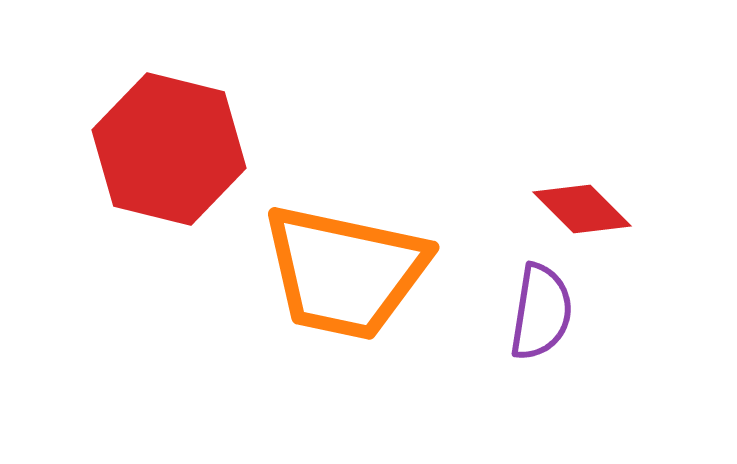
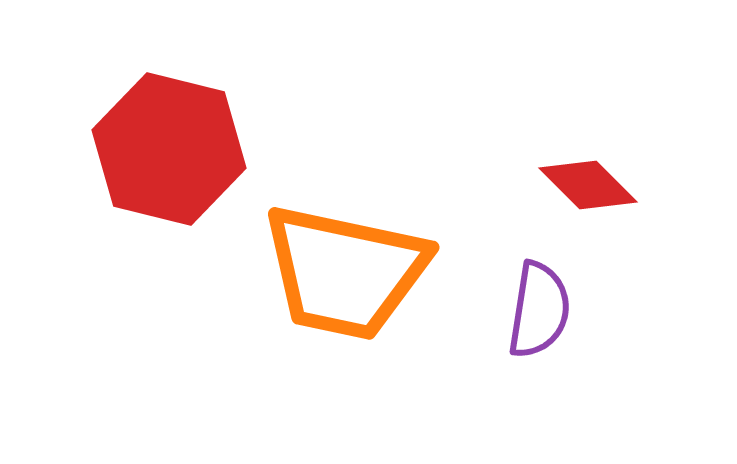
red diamond: moved 6 px right, 24 px up
purple semicircle: moved 2 px left, 2 px up
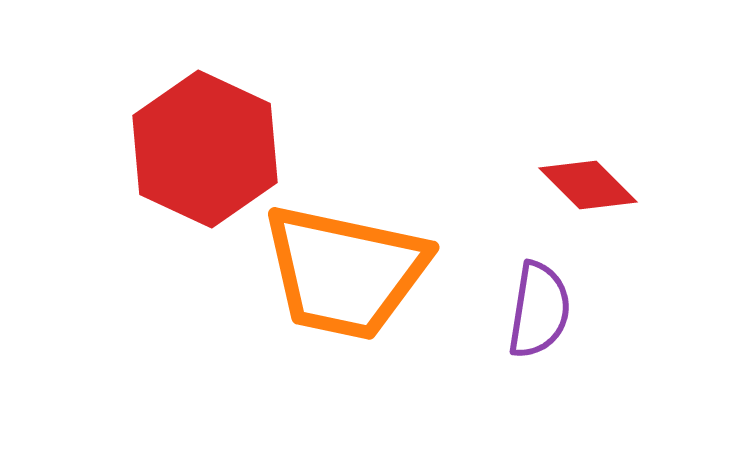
red hexagon: moved 36 px right; rotated 11 degrees clockwise
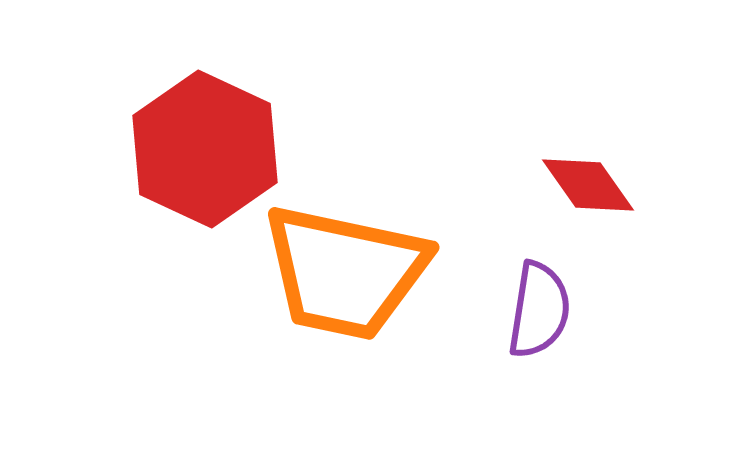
red diamond: rotated 10 degrees clockwise
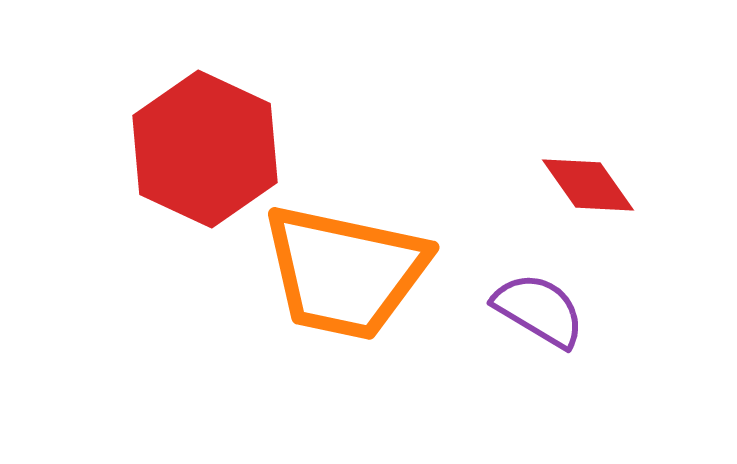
purple semicircle: rotated 68 degrees counterclockwise
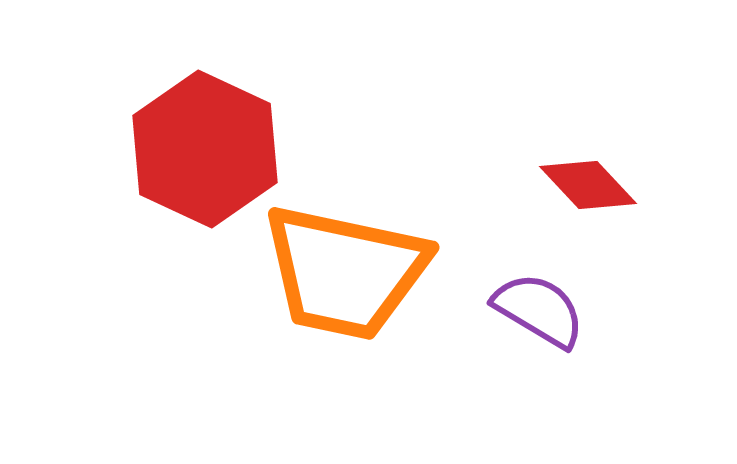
red diamond: rotated 8 degrees counterclockwise
